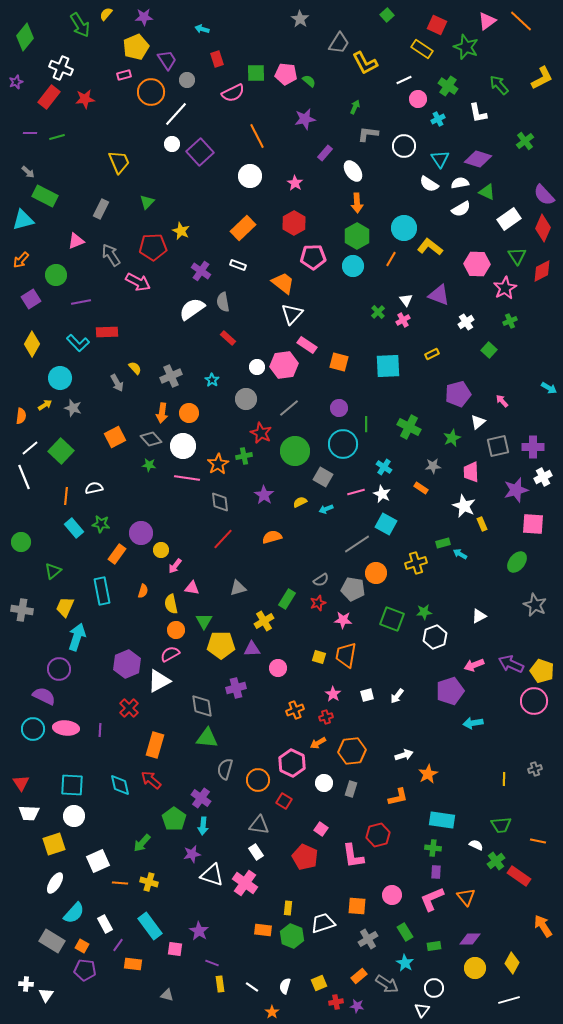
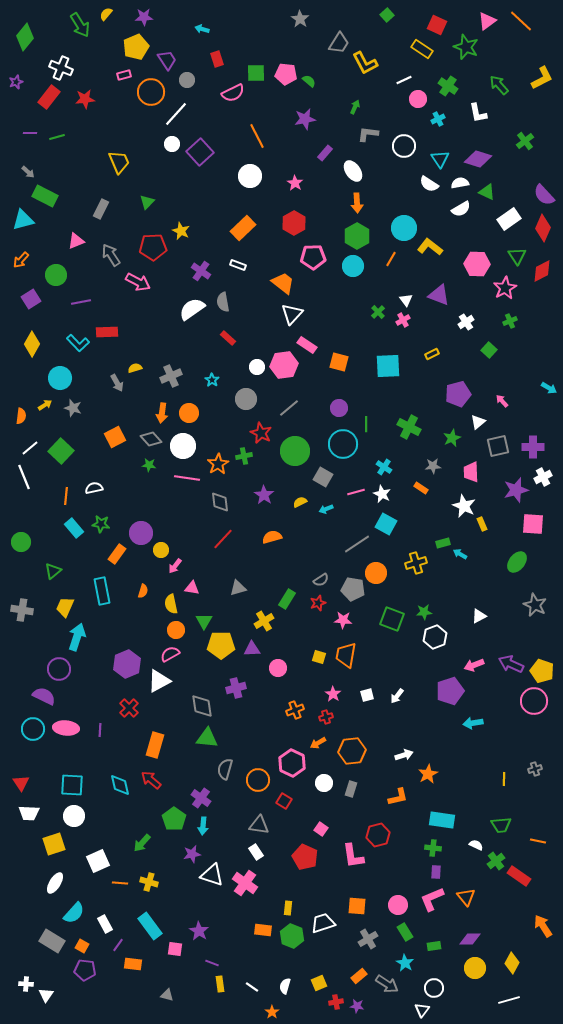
yellow semicircle at (135, 368): rotated 64 degrees counterclockwise
pink circle at (392, 895): moved 6 px right, 10 px down
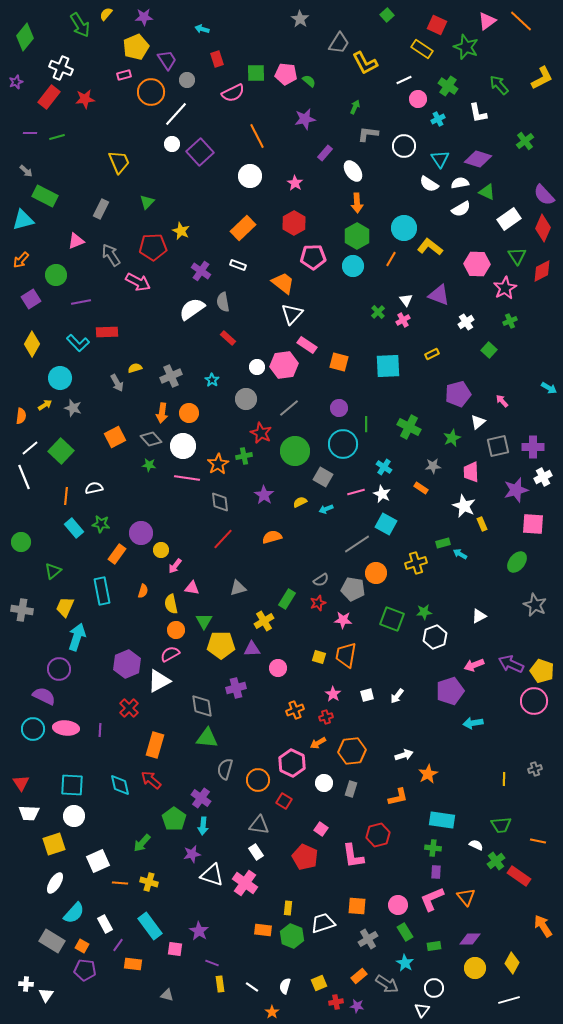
gray arrow at (28, 172): moved 2 px left, 1 px up
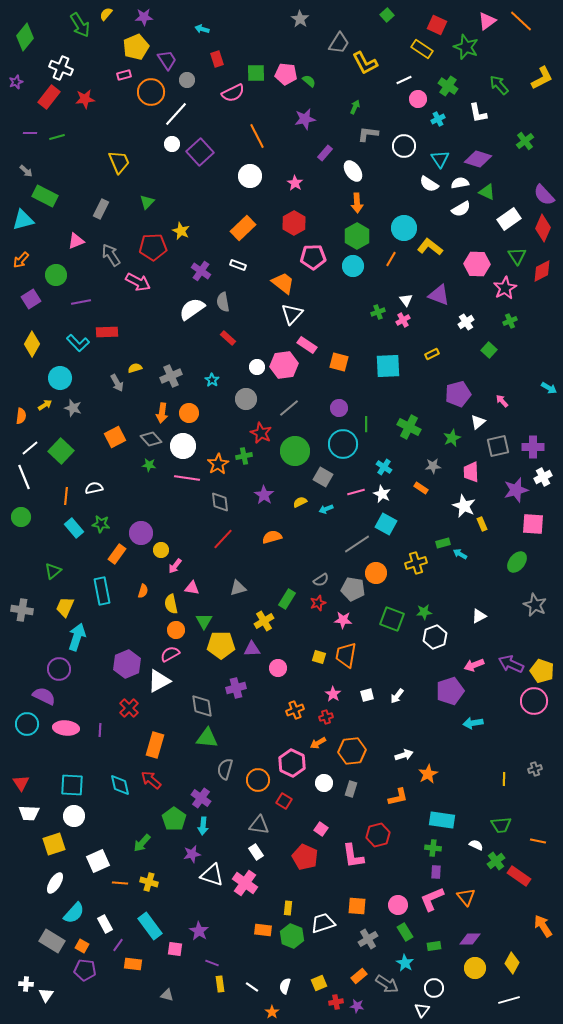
green cross at (378, 312): rotated 24 degrees clockwise
green circle at (21, 542): moved 25 px up
cyan circle at (33, 729): moved 6 px left, 5 px up
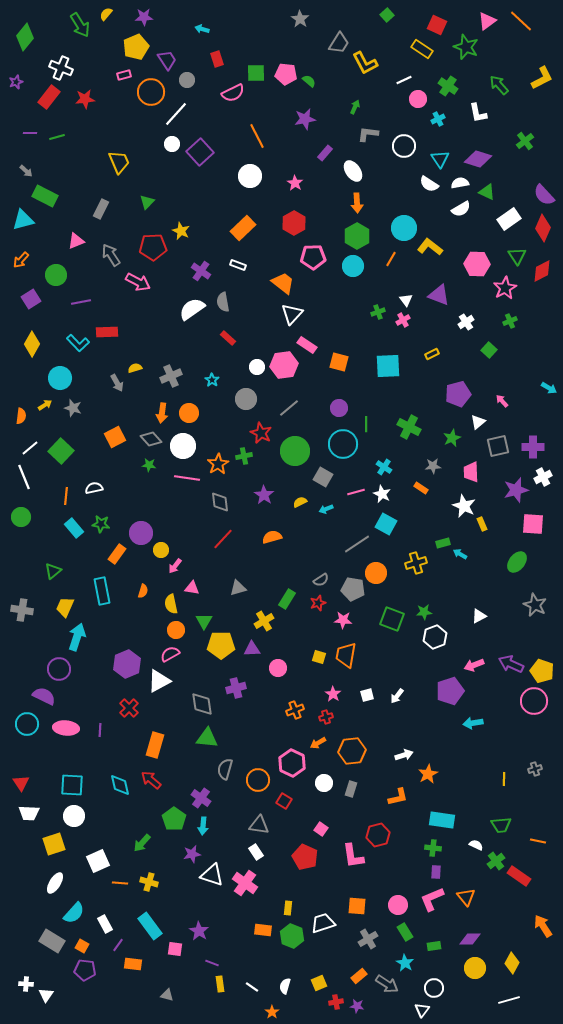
gray diamond at (202, 706): moved 2 px up
